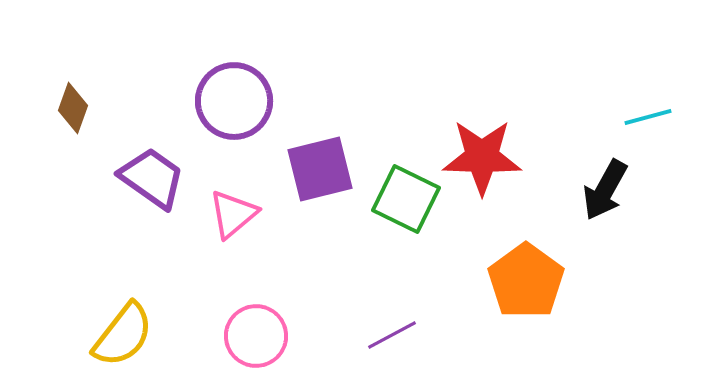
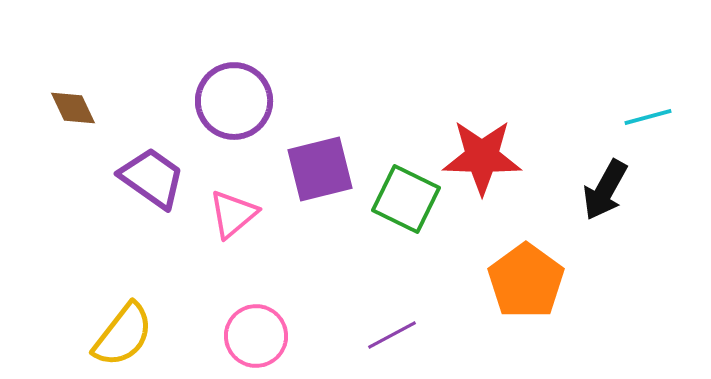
brown diamond: rotated 45 degrees counterclockwise
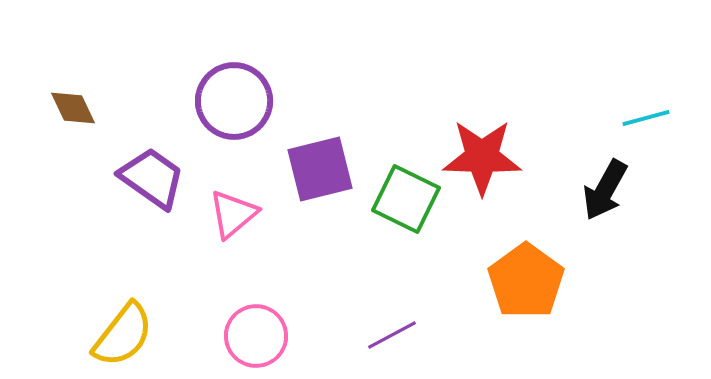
cyan line: moved 2 px left, 1 px down
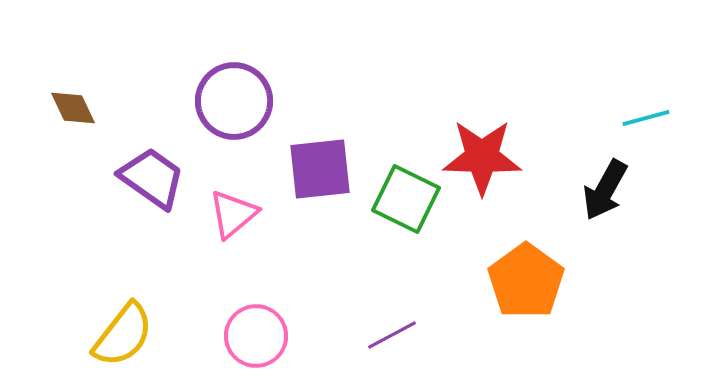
purple square: rotated 8 degrees clockwise
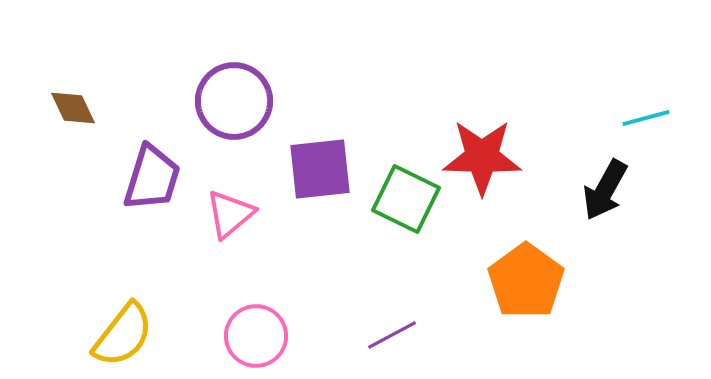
purple trapezoid: rotated 72 degrees clockwise
pink triangle: moved 3 px left
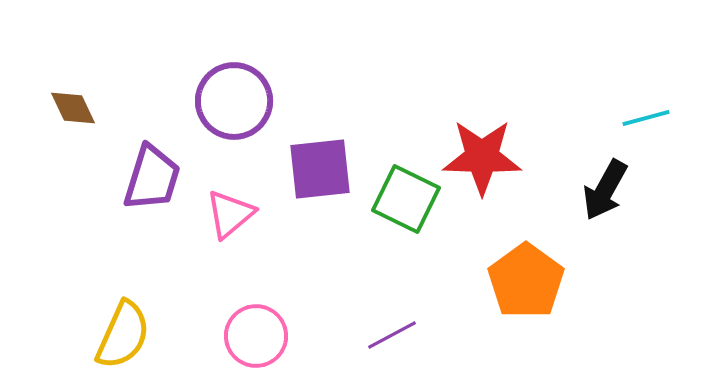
yellow semicircle: rotated 14 degrees counterclockwise
